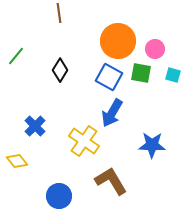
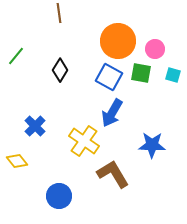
brown L-shape: moved 2 px right, 7 px up
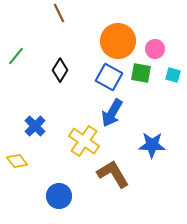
brown line: rotated 18 degrees counterclockwise
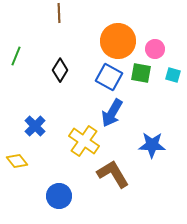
brown line: rotated 24 degrees clockwise
green line: rotated 18 degrees counterclockwise
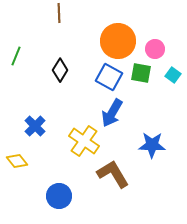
cyan square: rotated 21 degrees clockwise
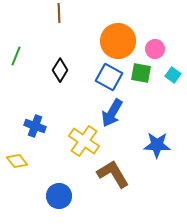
blue cross: rotated 25 degrees counterclockwise
blue star: moved 5 px right
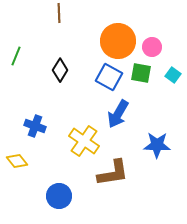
pink circle: moved 3 px left, 2 px up
blue arrow: moved 6 px right, 1 px down
brown L-shape: moved 1 px up; rotated 112 degrees clockwise
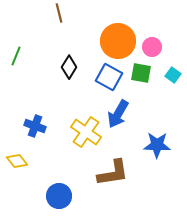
brown line: rotated 12 degrees counterclockwise
black diamond: moved 9 px right, 3 px up
yellow cross: moved 2 px right, 9 px up
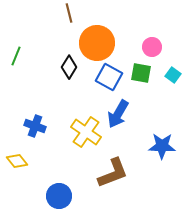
brown line: moved 10 px right
orange circle: moved 21 px left, 2 px down
blue star: moved 5 px right, 1 px down
brown L-shape: rotated 12 degrees counterclockwise
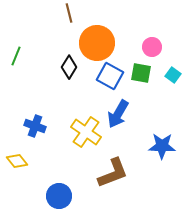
blue square: moved 1 px right, 1 px up
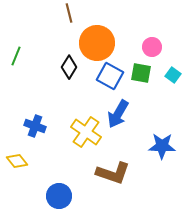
brown L-shape: rotated 40 degrees clockwise
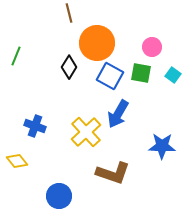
yellow cross: rotated 12 degrees clockwise
